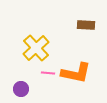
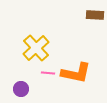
brown rectangle: moved 9 px right, 10 px up
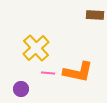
orange L-shape: moved 2 px right, 1 px up
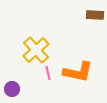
yellow cross: moved 2 px down
pink line: rotated 72 degrees clockwise
purple circle: moved 9 px left
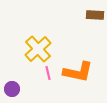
yellow cross: moved 2 px right, 1 px up
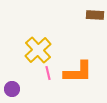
yellow cross: moved 1 px down
orange L-shape: rotated 12 degrees counterclockwise
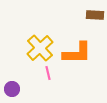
yellow cross: moved 2 px right, 2 px up
orange L-shape: moved 1 px left, 19 px up
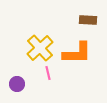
brown rectangle: moved 7 px left, 5 px down
purple circle: moved 5 px right, 5 px up
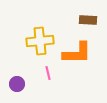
yellow cross: moved 7 px up; rotated 36 degrees clockwise
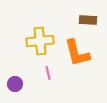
orange L-shape: rotated 76 degrees clockwise
purple circle: moved 2 px left
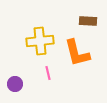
brown rectangle: moved 1 px down
